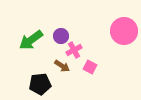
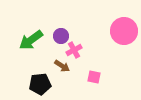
pink square: moved 4 px right, 10 px down; rotated 16 degrees counterclockwise
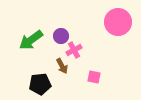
pink circle: moved 6 px left, 9 px up
brown arrow: rotated 28 degrees clockwise
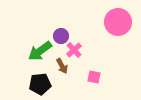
green arrow: moved 9 px right, 11 px down
pink cross: rotated 14 degrees counterclockwise
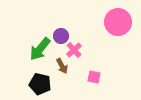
green arrow: moved 2 px up; rotated 15 degrees counterclockwise
black pentagon: rotated 20 degrees clockwise
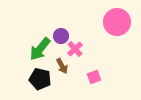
pink circle: moved 1 px left
pink cross: moved 1 px right, 1 px up
pink square: rotated 32 degrees counterclockwise
black pentagon: moved 5 px up
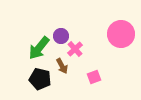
pink circle: moved 4 px right, 12 px down
green arrow: moved 1 px left, 1 px up
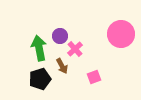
purple circle: moved 1 px left
green arrow: rotated 130 degrees clockwise
black pentagon: rotated 30 degrees counterclockwise
